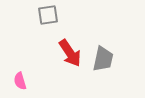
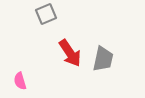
gray square: moved 2 px left, 1 px up; rotated 15 degrees counterclockwise
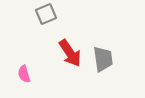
gray trapezoid: rotated 20 degrees counterclockwise
pink semicircle: moved 4 px right, 7 px up
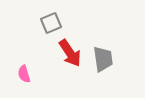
gray square: moved 5 px right, 9 px down
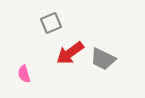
red arrow: rotated 88 degrees clockwise
gray trapezoid: rotated 124 degrees clockwise
